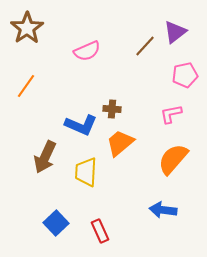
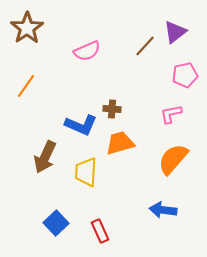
orange trapezoid: rotated 24 degrees clockwise
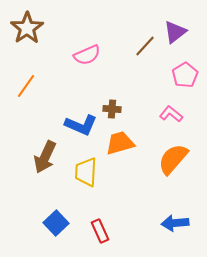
pink semicircle: moved 4 px down
pink pentagon: rotated 20 degrees counterclockwise
pink L-shape: rotated 50 degrees clockwise
blue arrow: moved 12 px right, 13 px down; rotated 12 degrees counterclockwise
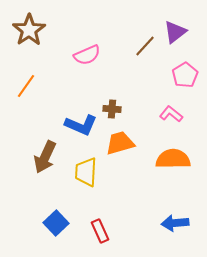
brown star: moved 2 px right, 2 px down
orange semicircle: rotated 48 degrees clockwise
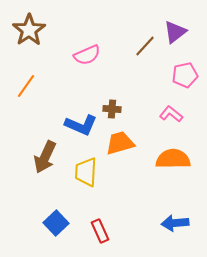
pink pentagon: rotated 20 degrees clockwise
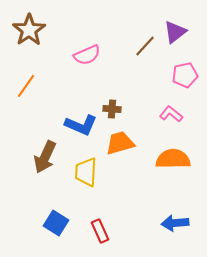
blue square: rotated 15 degrees counterclockwise
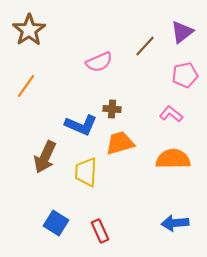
purple triangle: moved 7 px right
pink semicircle: moved 12 px right, 7 px down
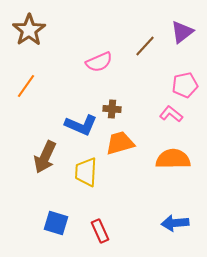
pink pentagon: moved 10 px down
blue square: rotated 15 degrees counterclockwise
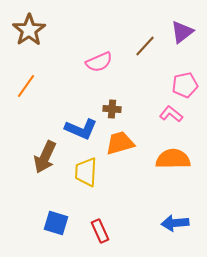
blue L-shape: moved 4 px down
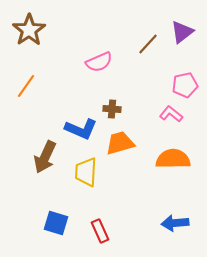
brown line: moved 3 px right, 2 px up
